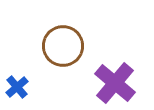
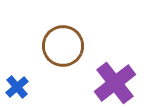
purple cross: rotated 12 degrees clockwise
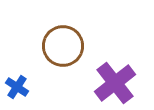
blue cross: rotated 15 degrees counterclockwise
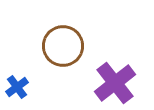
blue cross: rotated 20 degrees clockwise
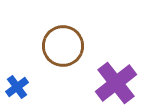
purple cross: moved 1 px right
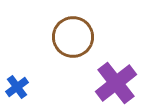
brown circle: moved 10 px right, 9 px up
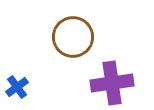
purple cross: moved 4 px left; rotated 30 degrees clockwise
